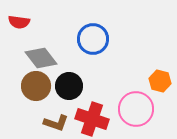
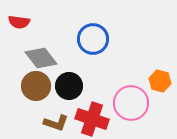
pink circle: moved 5 px left, 6 px up
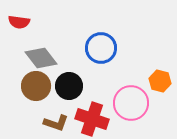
blue circle: moved 8 px right, 9 px down
